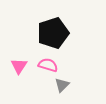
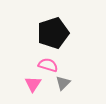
pink triangle: moved 14 px right, 18 px down
gray triangle: moved 1 px right, 2 px up
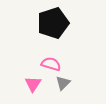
black pentagon: moved 10 px up
pink semicircle: moved 3 px right, 1 px up
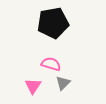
black pentagon: rotated 8 degrees clockwise
pink triangle: moved 2 px down
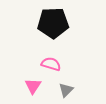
black pentagon: rotated 8 degrees clockwise
gray triangle: moved 3 px right, 7 px down
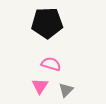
black pentagon: moved 6 px left
pink triangle: moved 7 px right
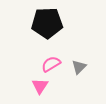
pink semicircle: rotated 48 degrees counterclockwise
gray triangle: moved 13 px right, 23 px up
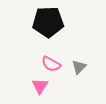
black pentagon: moved 1 px right, 1 px up
pink semicircle: rotated 120 degrees counterclockwise
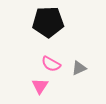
gray triangle: moved 1 px down; rotated 21 degrees clockwise
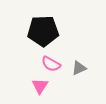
black pentagon: moved 5 px left, 9 px down
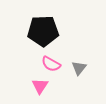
gray triangle: rotated 28 degrees counterclockwise
